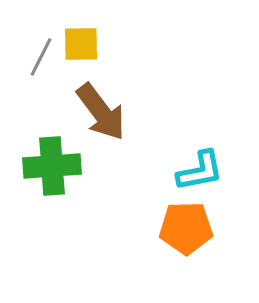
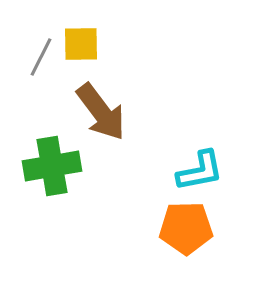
green cross: rotated 6 degrees counterclockwise
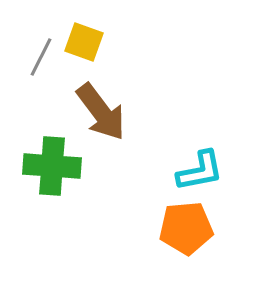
yellow square: moved 3 px right, 2 px up; rotated 21 degrees clockwise
green cross: rotated 14 degrees clockwise
orange pentagon: rotated 4 degrees counterclockwise
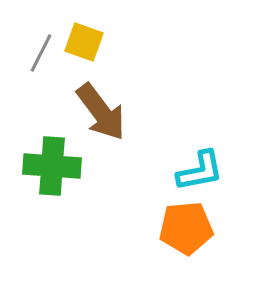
gray line: moved 4 px up
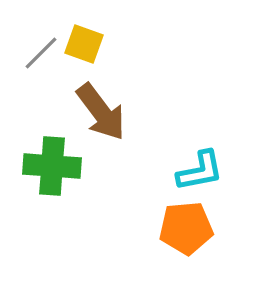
yellow square: moved 2 px down
gray line: rotated 18 degrees clockwise
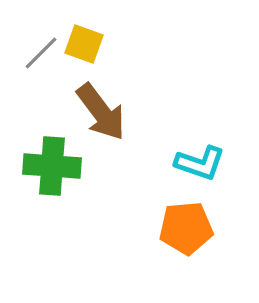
cyan L-shape: moved 8 px up; rotated 30 degrees clockwise
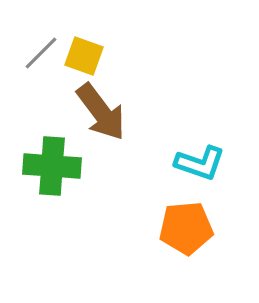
yellow square: moved 12 px down
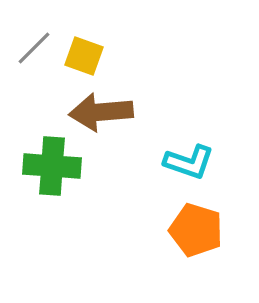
gray line: moved 7 px left, 5 px up
brown arrow: rotated 122 degrees clockwise
cyan L-shape: moved 11 px left, 1 px up
orange pentagon: moved 10 px right, 2 px down; rotated 22 degrees clockwise
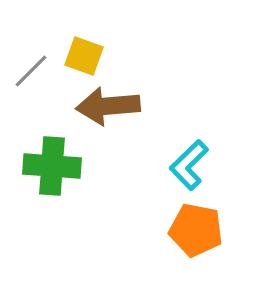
gray line: moved 3 px left, 23 px down
brown arrow: moved 7 px right, 6 px up
cyan L-shape: moved 3 px down; rotated 117 degrees clockwise
orange pentagon: rotated 6 degrees counterclockwise
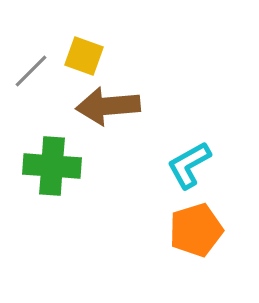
cyan L-shape: rotated 15 degrees clockwise
orange pentagon: rotated 28 degrees counterclockwise
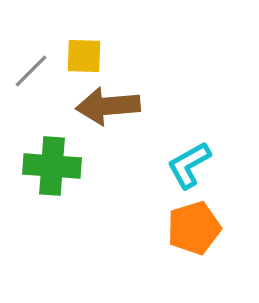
yellow square: rotated 18 degrees counterclockwise
orange pentagon: moved 2 px left, 2 px up
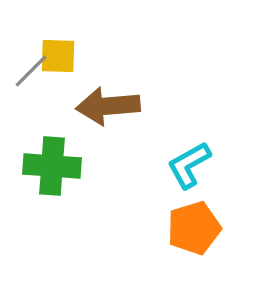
yellow square: moved 26 px left
